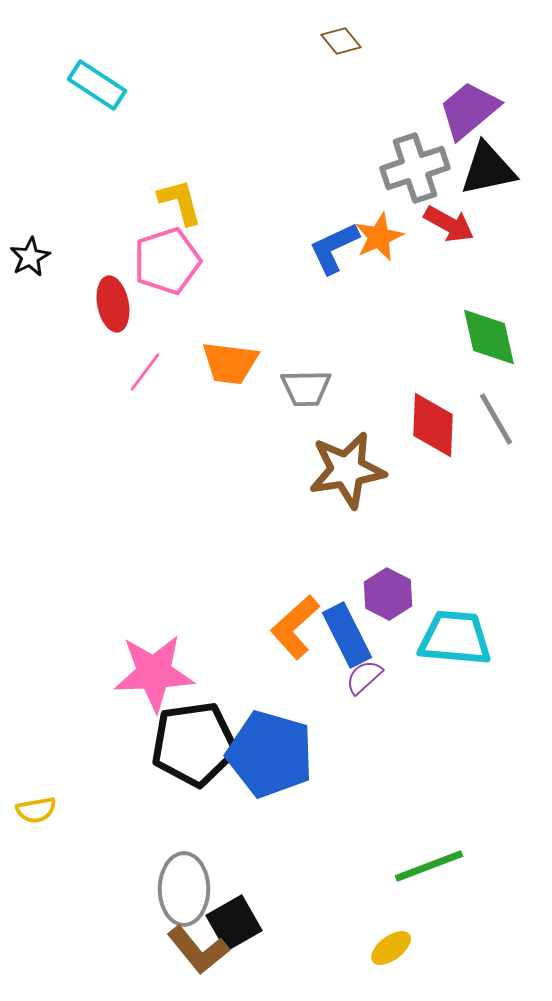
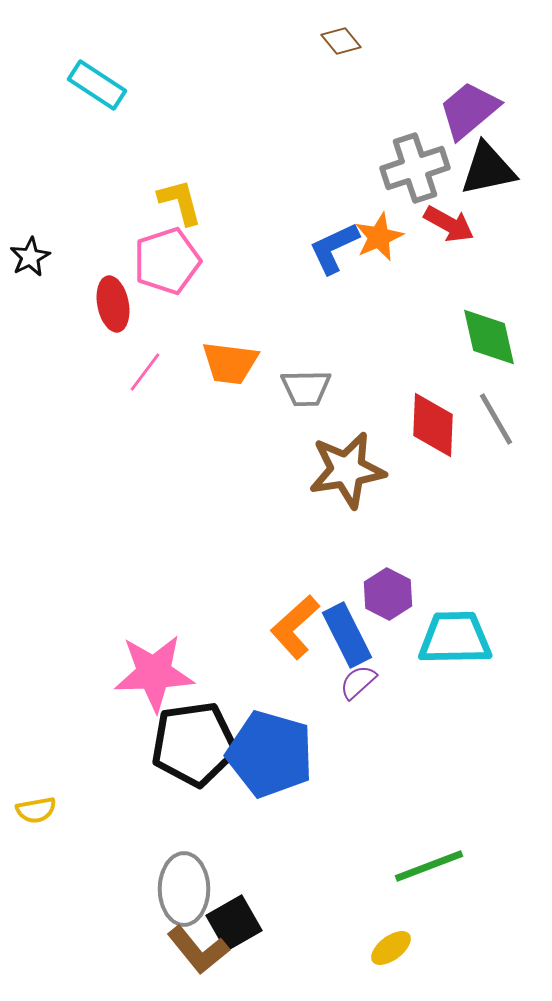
cyan trapezoid: rotated 6 degrees counterclockwise
purple semicircle: moved 6 px left, 5 px down
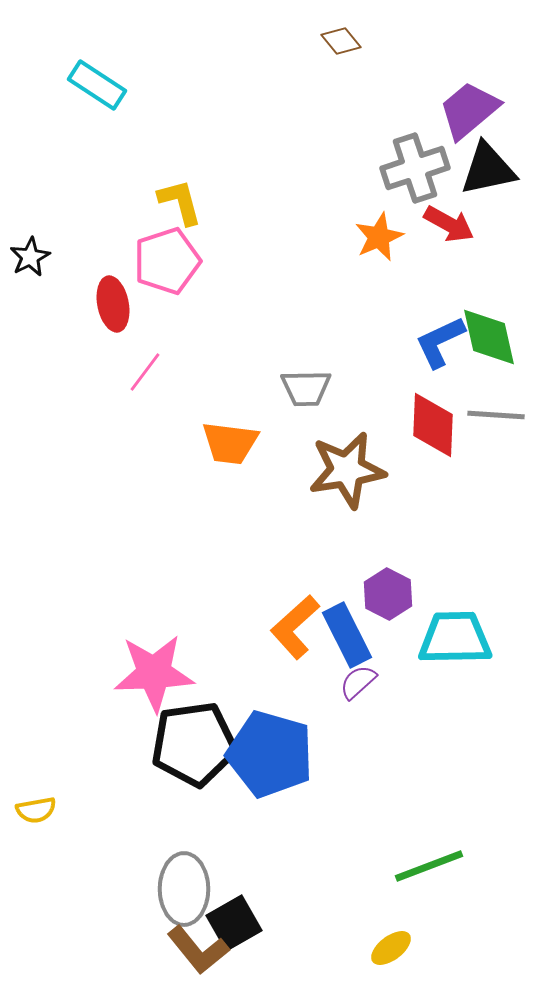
blue L-shape: moved 106 px right, 94 px down
orange trapezoid: moved 80 px down
gray line: moved 4 px up; rotated 56 degrees counterclockwise
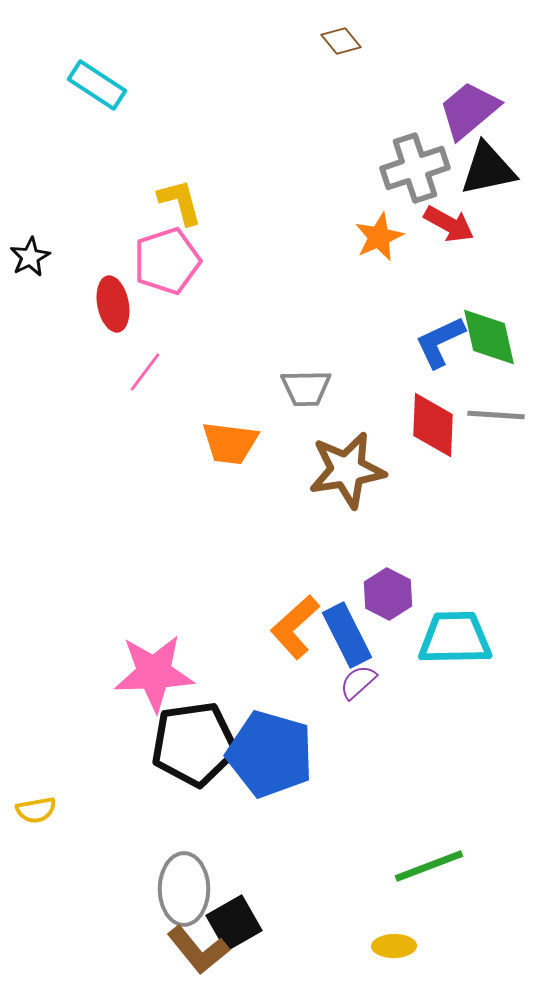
yellow ellipse: moved 3 px right, 2 px up; rotated 36 degrees clockwise
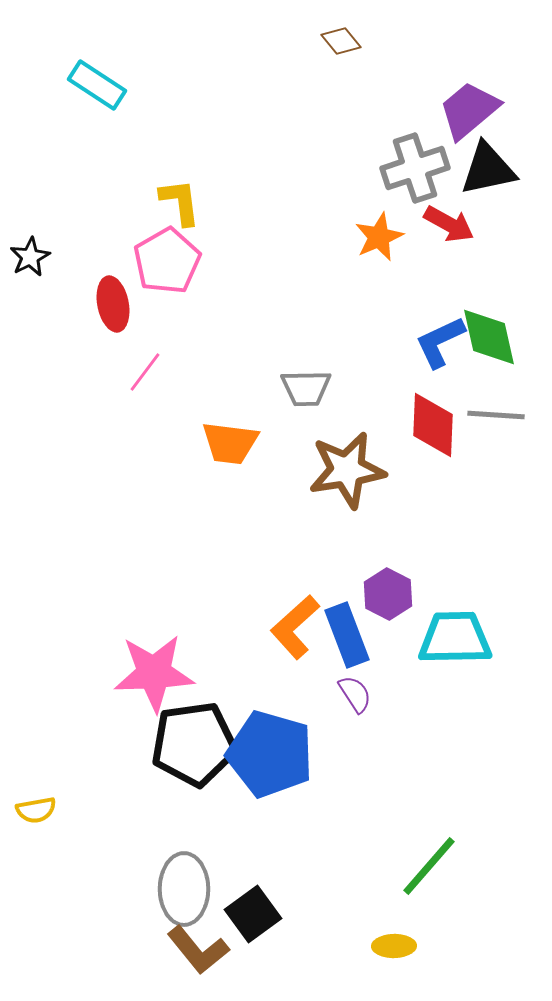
yellow L-shape: rotated 8 degrees clockwise
pink pentagon: rotated 12 degrees counterclockwise
blue rectangle: rotated 6 degrees clockwise
purple semicircle: moved 3 px left, 12 px down; rotated 99 degrees clockwise
green line: rotated 28 degrees counterclockwise
black square: moved 19 px right, 9 px up; rotated 6 degrees counterclockwise
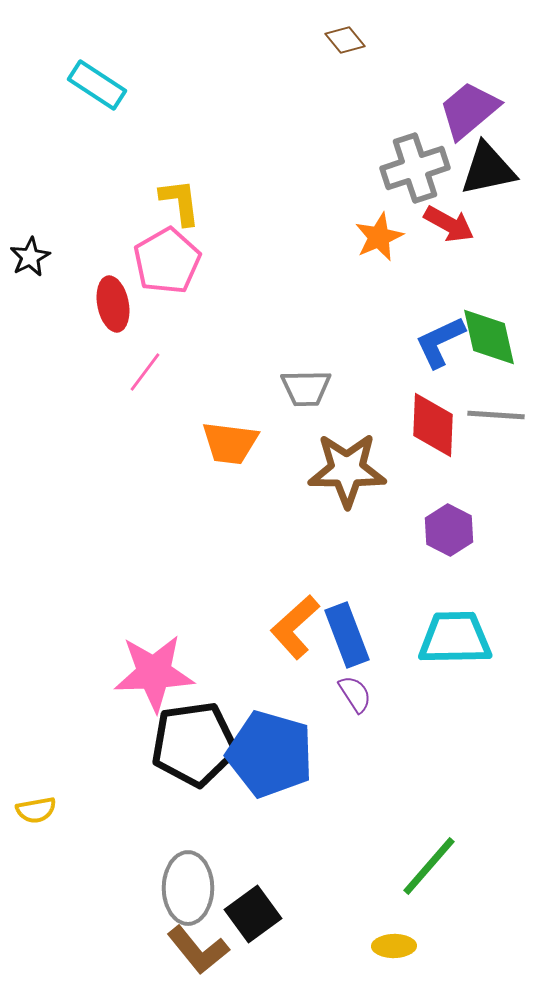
brown diamond: moved 4 px right, 1 px up
brown star: rotated 10 degrees clockwise
purple hexagon: moved 61 px right, 64 px up
gray ellipse: moved 4 px right, 1 px up
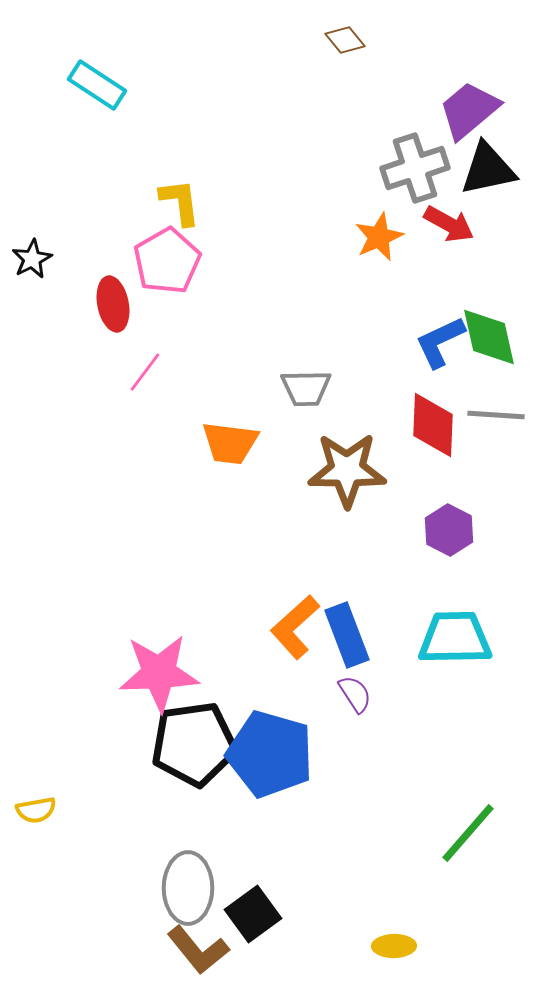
black star: moved 2 px right, 2 px down
pink star: moved 5 px right
green line: moved 39 px right, 33 px up
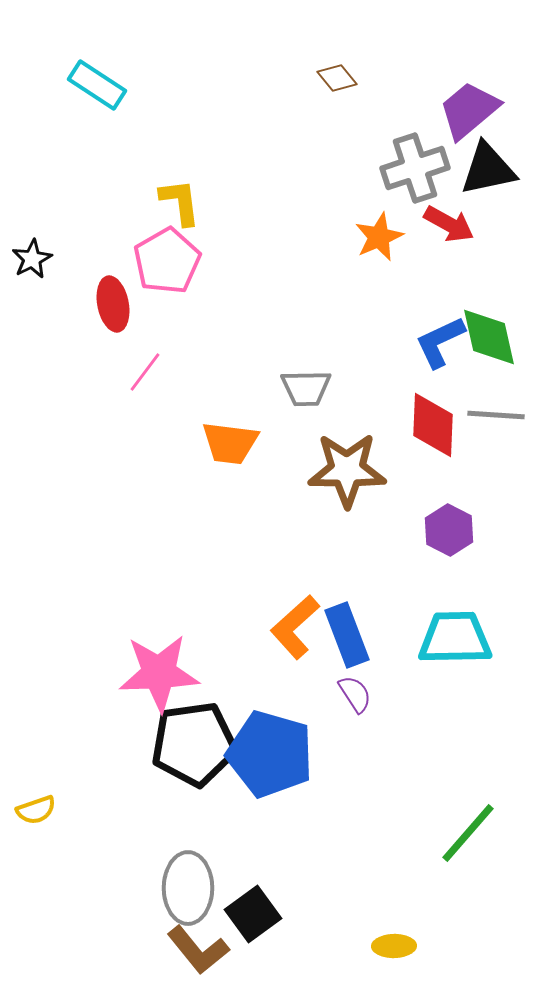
brown diamond: moved 8 px left, 38 px down
yellow semicircle: rotated 9 degrees counterclockwise
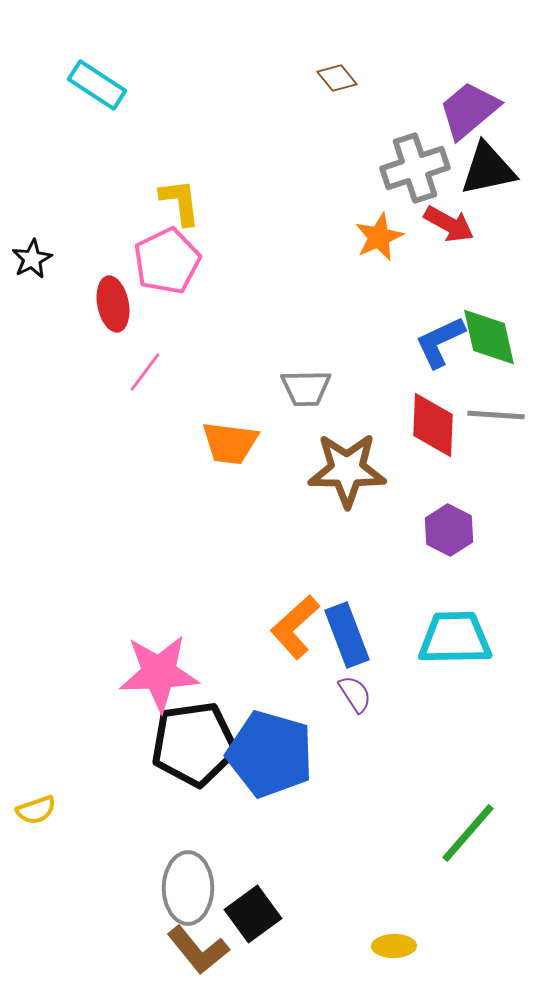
pink pentagon: rotated 4 degrees clockwise
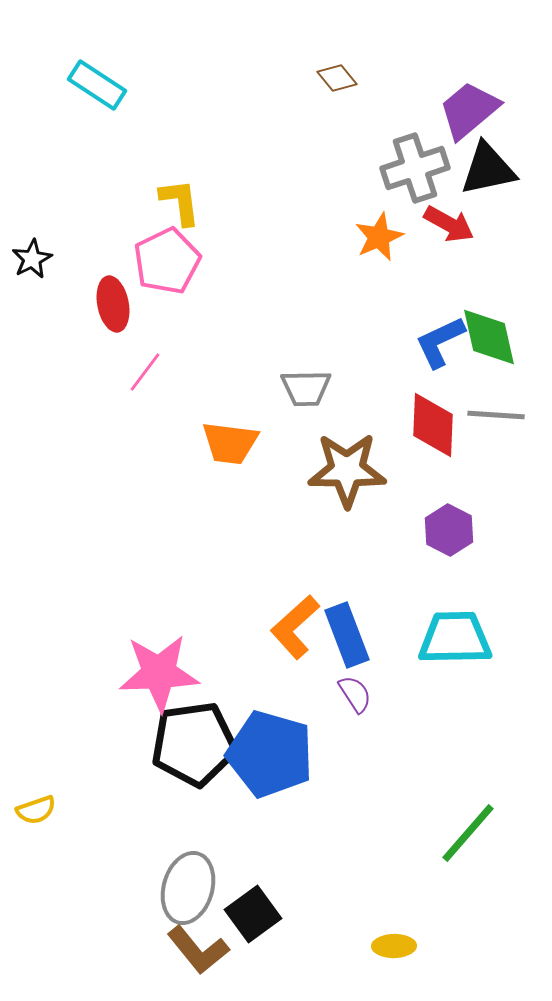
gray ellipse: rotated 16 degrees clockwise
